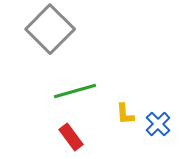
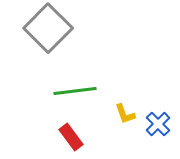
gray square: moved 2 px left, 1 px up
green line: rotated 9 degrees clockwise
yellow L-shape: rotated 15 degrees counterclockwise
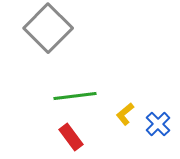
green line: moved 5 px down
yellow L-shape: rotated 70 degrees clockwise
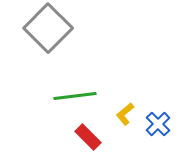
red rectangle: moved 17 px right; rotated 8 degrees counterclockwise
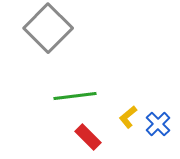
yellow L-shape: moved 3 px right, 3 px down
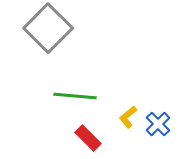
green line: rotated 12 degrees clockwise
red rectangle: moved 1 px down
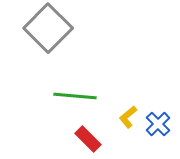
red rectangle: moved 1 px down
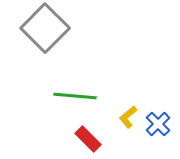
gray square: moved 3 px left
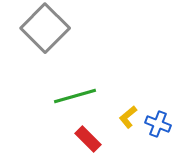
green line: rotated 21 degrees counterclockwise
blue cross: rotated 25 degrees counterclockwise
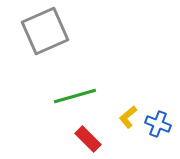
gray square: moved 3 px down; rotated 21 degrees clockwise
